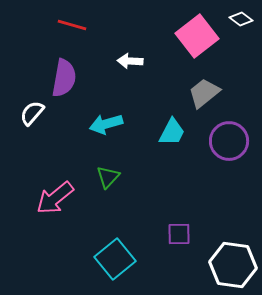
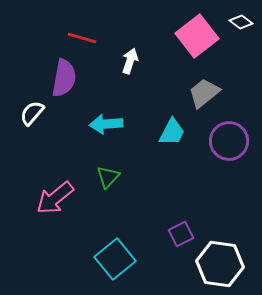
white diamond: moved 3 px down
red line: moved 10 px right, 13 px down
white arrow: rotated 105 degrees clockwise
cyan arrow: rotated 12 degrees clockwise
purple square: moved 2 px right; rotated 25 degrees counterclockwise
white hexagon: moved 13 px left, 1 px up
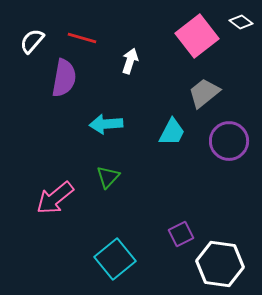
white semicircle: moved 72 px up
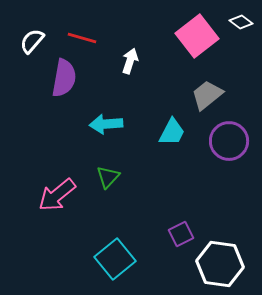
gray trapezoid: moved 3 px right, 2 px down
pink arrow: moved 2 px right, 3 px up
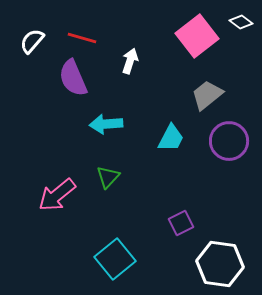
purple semicircle: moved 9 px right; rotated 147 degrees clockwise
cyan trapezoid: moved 1 px left, 6 px down
purple square: moved 11 px up
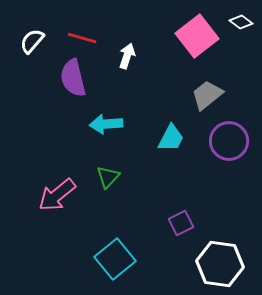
white arrow: moved 3 px left, 5 px up
purple semicircle: rotated 9 degrees clockwise
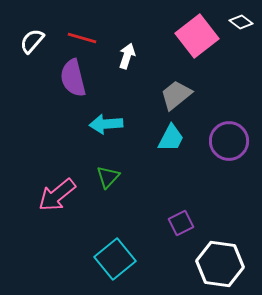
gray trapezoid: moved 31 px left
